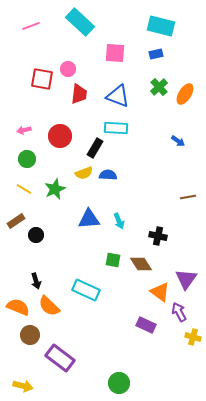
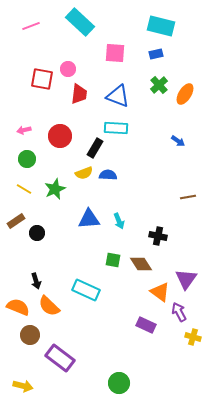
green cross at (159, 87): moved 2 px up
black circle at (36, 235): moved 1 px right, 2 px up
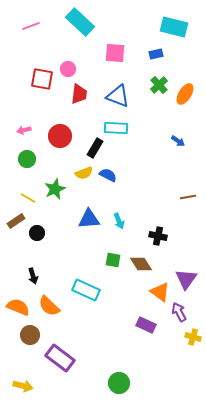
cyan rectangle at (161, 26): moved 13 px right, 1 px down
blue semicircle at (108, 175): rotated 24 degrees clockwise
yellow line at (24, 189): moved 4 px right, 9 px down
black arrow at (36, 281): moved 3 px left, 5 px up
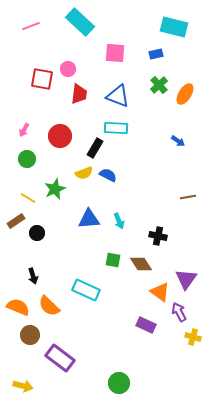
pink arrow at (24, 130): rotated 48 degrees counterclockwise
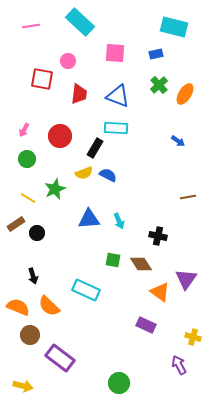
pink line at (31, 26): rotated 12 degrees clockwise
pink circle at (68, 69): moved 8 px up
brown rectangle at (16, 221): moved 3 px down
purple arrow at (179, 312): moved 53 px down
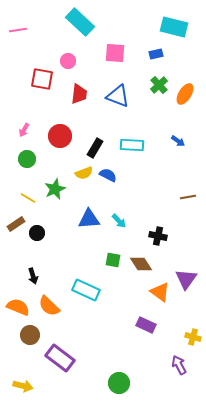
pink line at (31, 26): moved 13 px left, 4 px down
cyan rectangle at (116, 128): moved 16 px right, 17 px down
cyan arrow at (119, 221): rotated 21 degrees counterclockwise
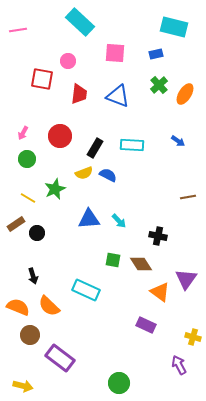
pink arrow at (24, 130): moved 1 px left, 3 px down
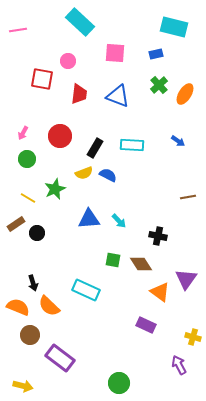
black arrow at (33, 276): moved 7 px down
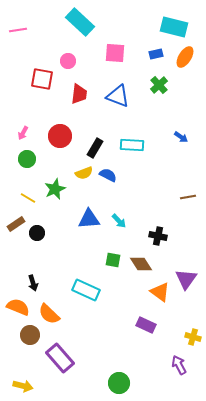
orange ellipse at (185, 94): moved 37 px up
blue arrow at (178, 141): moved 3 px right, 4 px up
orange semicircle at (49, 306): moved 8 px down
purple rectangle at (60, 358): rotated 12 degrees clockwise
